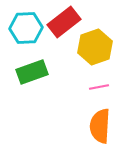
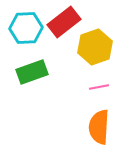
orange semicircle: moved 1 px left, 1 px down
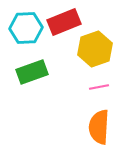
red rectangle: rotated 16 degrees clockwise
yellow hexagon: moved 2 px down
